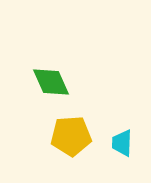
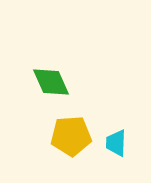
cyan trapezoid: moved 6 px left
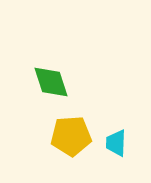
green diamond: rotated 6 degrees clockwise
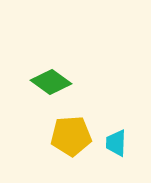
green diamond: rotated 36 degrees counterclockwise
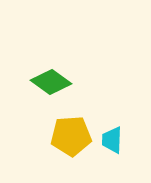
cyan trapezoid: moved 4 px left, 3 px up
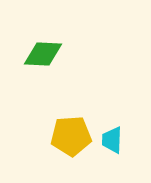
green diamond: moved 8 px left, 28 px up; rotated 33 degrees counterclockwise
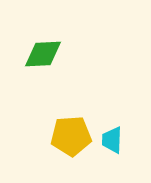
green diamond: rotated 6 degrees counterclockwise
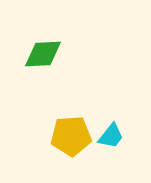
cyan trapezoid: moved 1 px left, 4 px up; rotated 144 degrees counterclockwise
